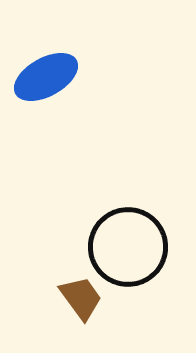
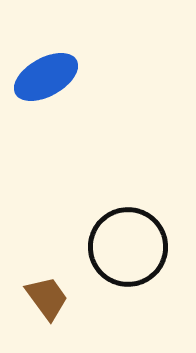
brown trapezoid: moved 34 px left
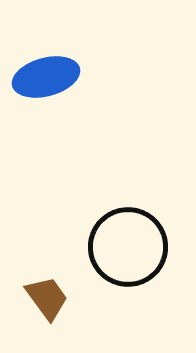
blue ellipse: rotated 14 degrees clockwise
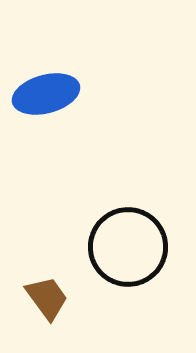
blue ellipse: moved 17 px down
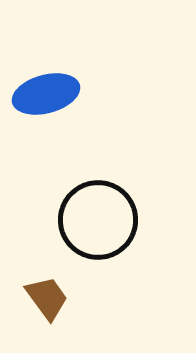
black circle: moved 30 px left, 27 px up
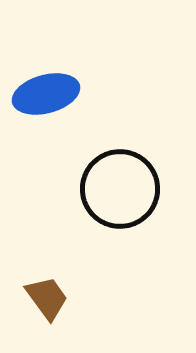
black circle: moved 22 px right, 31 px up
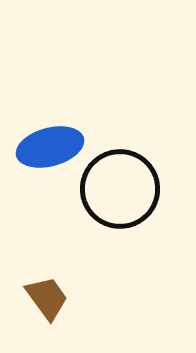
blue ellipse: moved 4 px right, 53 px down
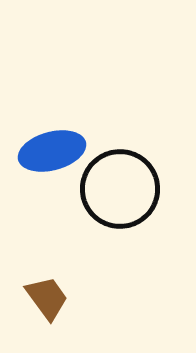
blue ellipse: moved 2 px right, 4 px down
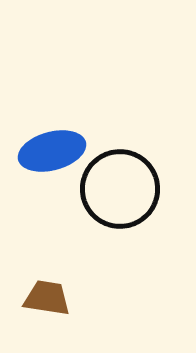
brown trapezoid: rotated 45 degrees counterclockwise
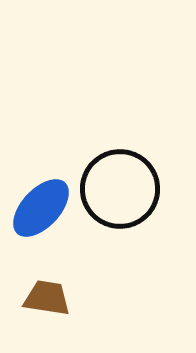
blue ellipse: moved 11 px left, 57 px down; rotated 32 degrees counterclockwise
